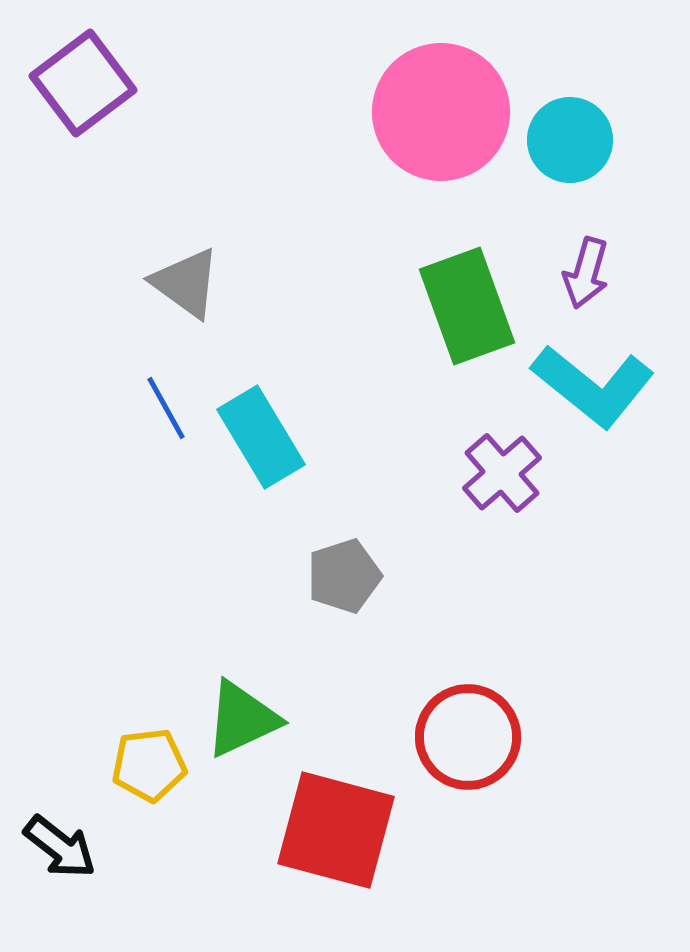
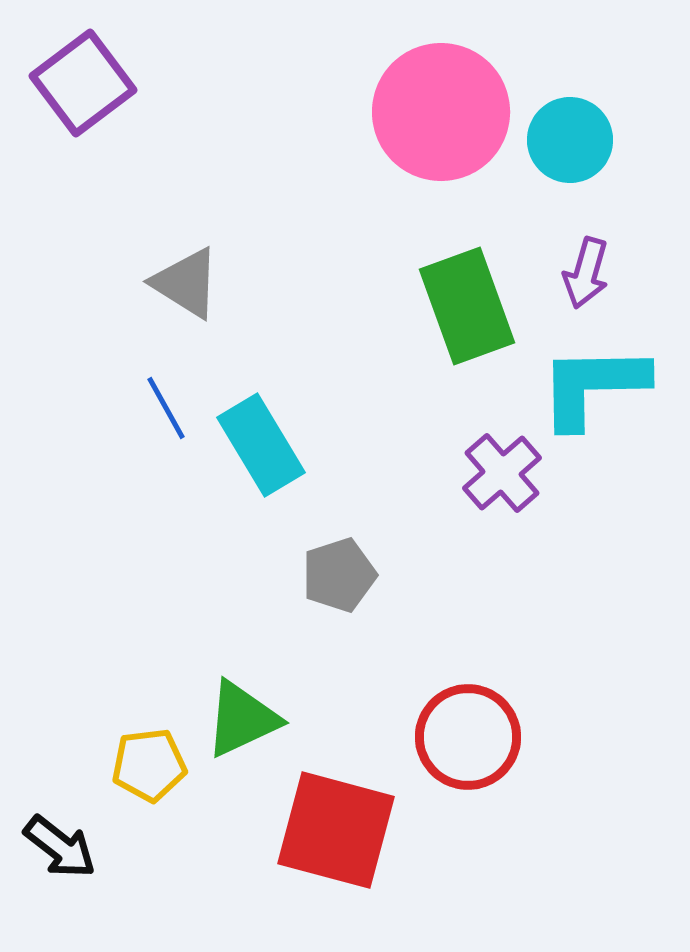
gray triangle: rotated 4 degrees counterclockwise
cyan L-shape: rotated 140 degrees clockwise
cyan rectangle: moved 8 px down
gray pentagon: moved 5 px left, 1 px up
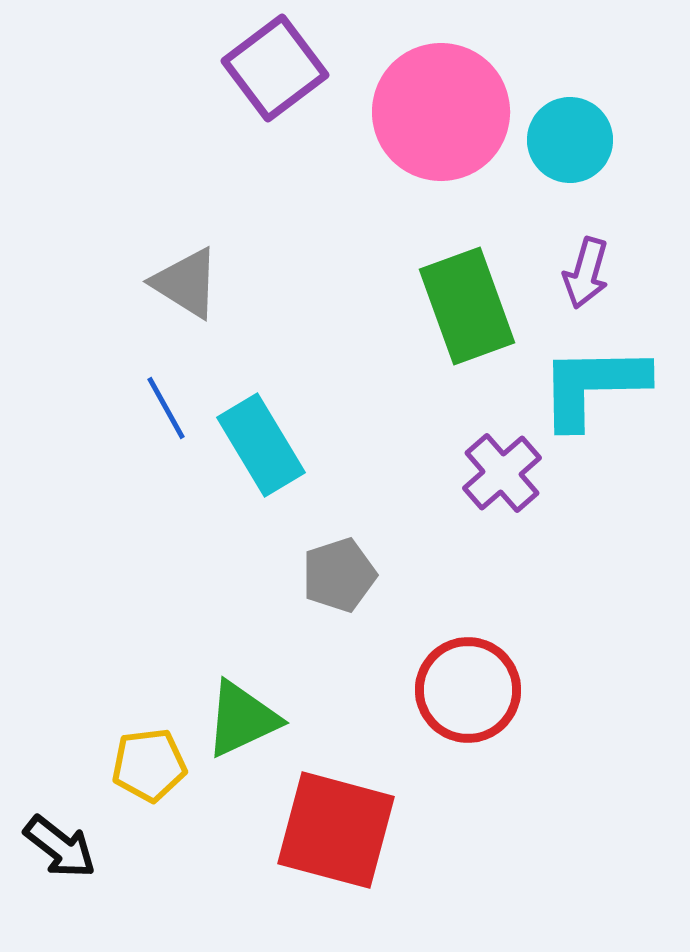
purple square: moved 192 px right, 15 px up
red circle: moved 47 px up
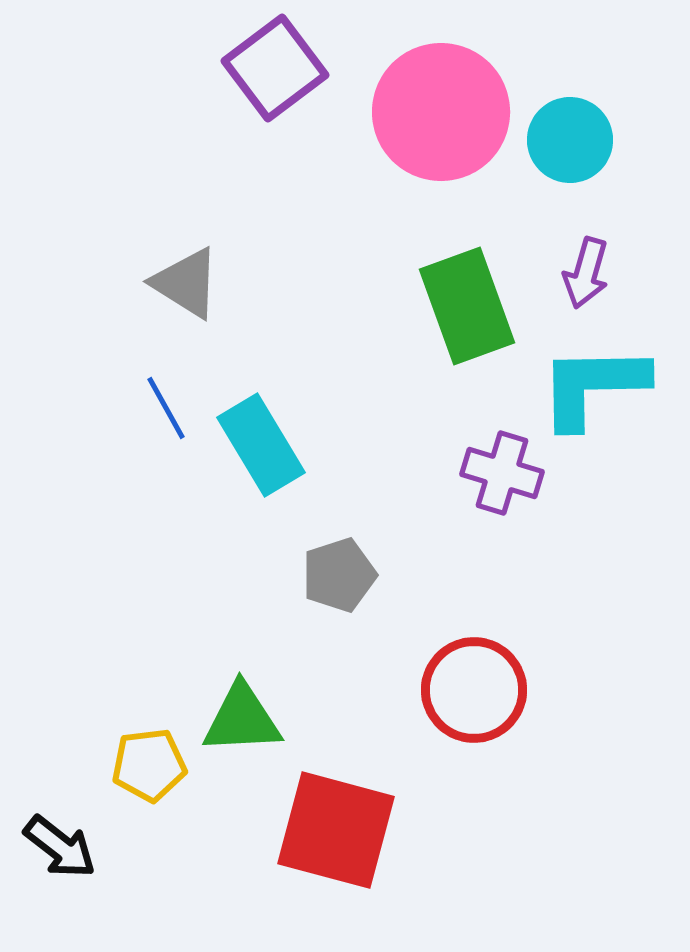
purple cross: rotated 32 degrees counterclockwise
red circle: moved 6 px right
green triangle: rotated 22 degrees clockwise
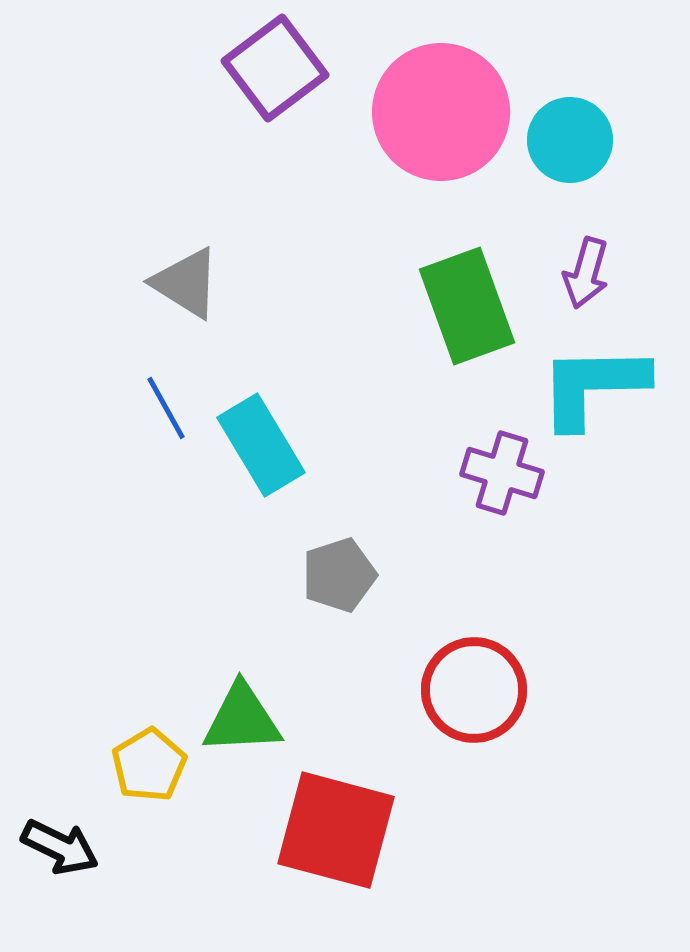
yellow pentagon: rotated 24 degrees counterclockwise
black arrow: rotated 12 degrees counterclockwise
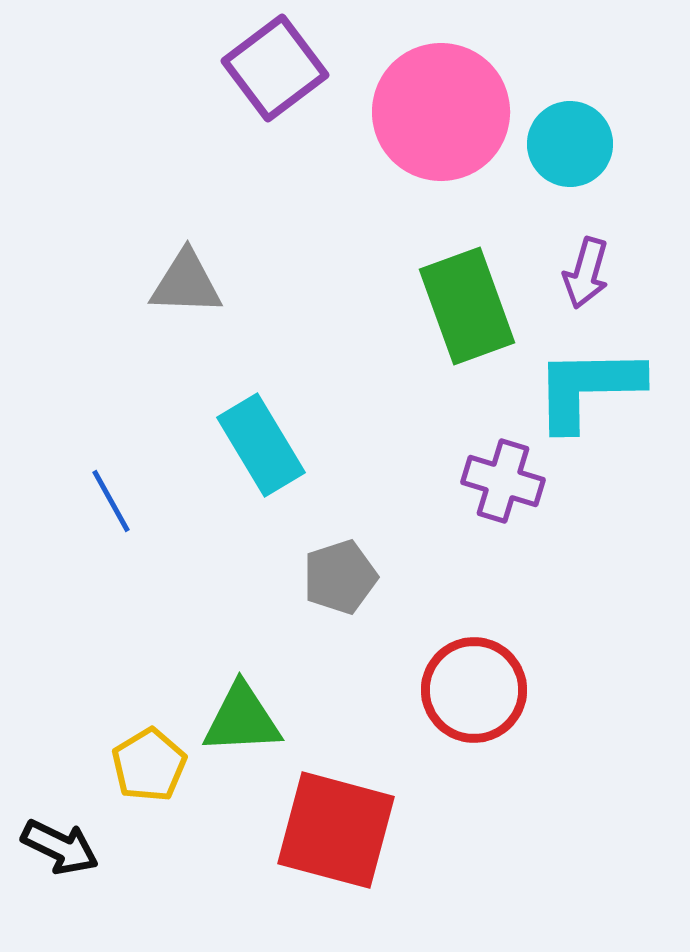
cyan circle: moved 4 px down
gray triangle: rotated 30 degrees counterclockwise
cyan L-shape: moved 5 px left, 2 px down
blue line: moved 55 px left, 93 px down
purple cross: moved 1 px right, 8 px down
gray pentagon: moved 1 px right, 2 px down
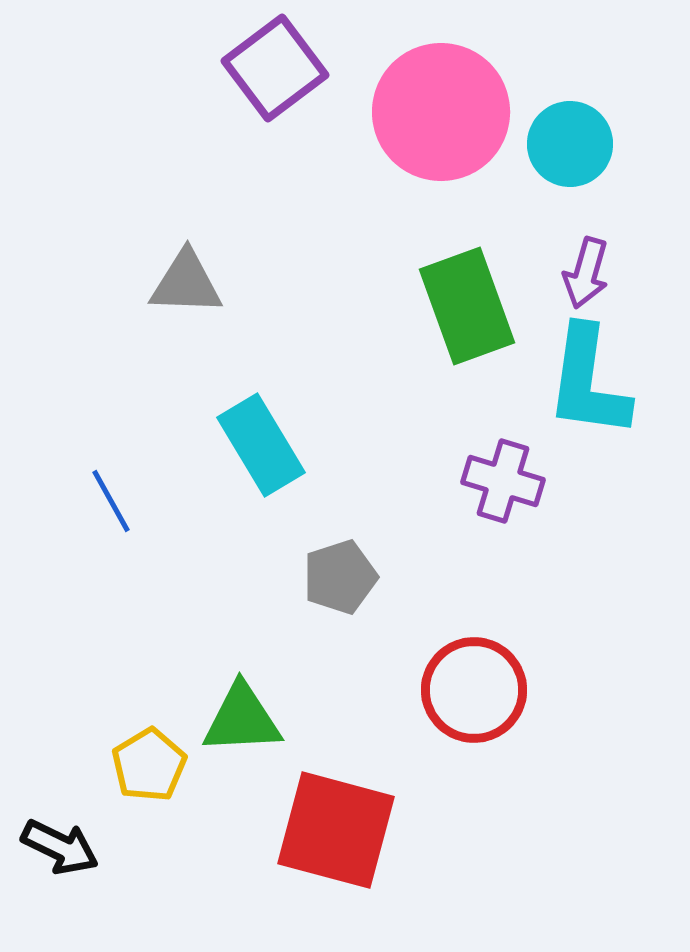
cyan L-shape: moved 6 px up; rotated 81 degrees counterclockwise
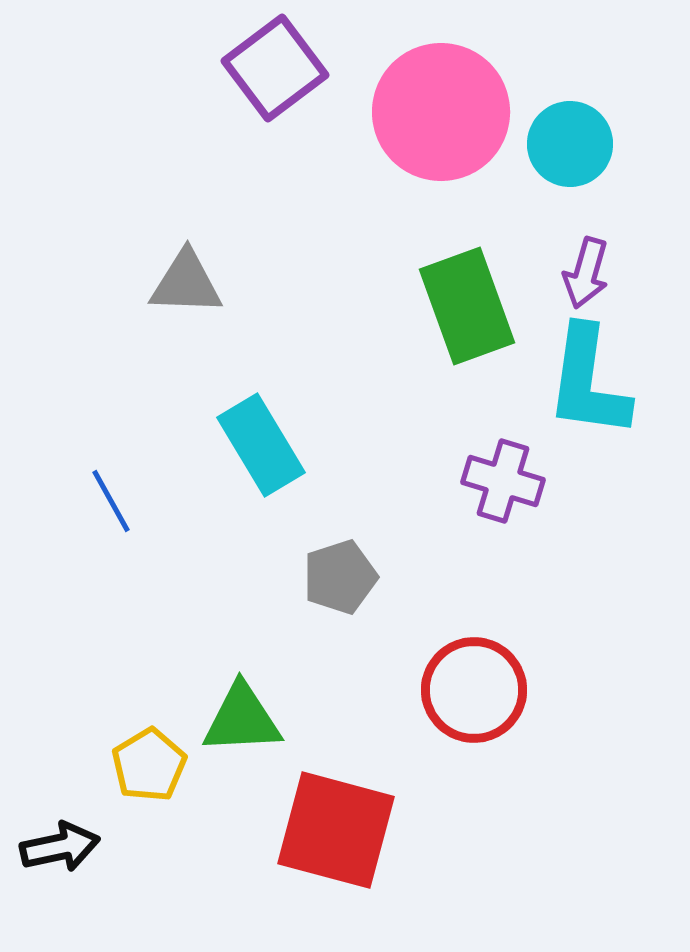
black arrow: rotated 38 degrees counterclockwise
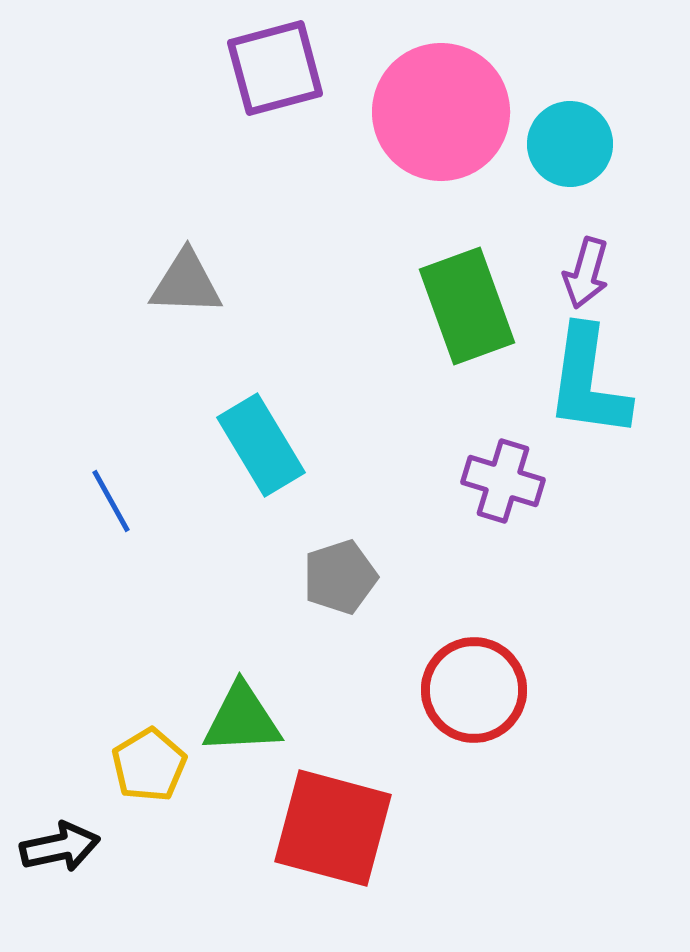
purple square: rotated 22 degrees clockwise
red square: moved 3 px left, 2 px up
